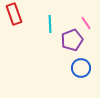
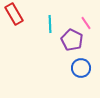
red rectangle: rotated 10 degrees counterclockwise
purple pentagon: rotated 25 degrees counterclockwise
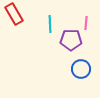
pink line: rotated 40 degrees clockwise
purple pentagon: moved 1 px left; rotated 25 degrees counterclockwise
blue circle: moved 1 px down
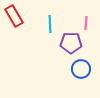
red rectangle: moved 2 px down
purple pentagon: moved 3 px down
